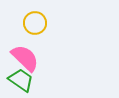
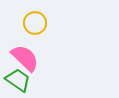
green trapezoid: moved 3 px left
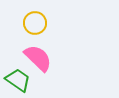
pink semicircle: moved 13 px right
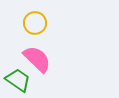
pink semicircle: moved 1 px left, 1 px down
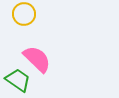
yellow circle: moved 11 px left, 9 px up
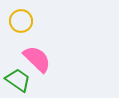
yellow circle: moved 3 px left, 7 px down
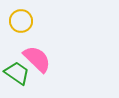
green trapezoid: moved 1 px left, 7 px up
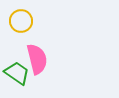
pink semicircle: rotated 32 degrees clockwise
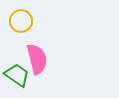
green trapezoid: moved 2 px down
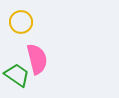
yellow circle: moved 1 px down
